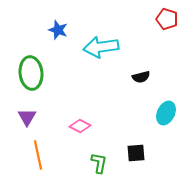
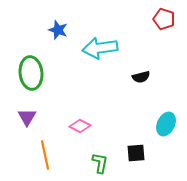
red pentagon: moved 3 px left
cyan arrow: moved 1 px left, 1 px down
cyan ellipse: moved 11 px down
orange line: moved 7 px right
green L-shape: moved 1 px right
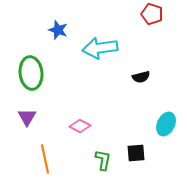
red pentagon: moved 12 px left, 5 px up
orange line: moved 4 px down
green L-shape: moved 3 px right, 3 px up
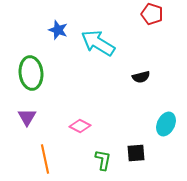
cyan arrow: moved 2 px left, 5 px up; rotated 40 degrees clockwise
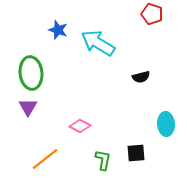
purple triangle: moved 1 px right, 10 px up
cyan ellipse: rotated 30 degrees counterclockwise
orange line: rotated 64 degrees clockwise
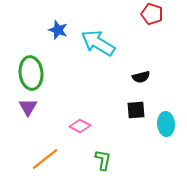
black square: moved 43 px up
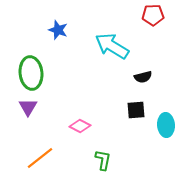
red pentagon: moved 1 px right, 1 px down; rotated 20 degrees counterclockwise
cyan arrow: moved 14 px right, 3 px down
black semicircle: moved 2 px right
cyan ellipse: moved 1 px down
orange line: moved 5 px left, 1 px up
